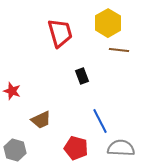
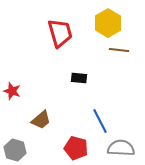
black rectangle: moved 3 px left, 2 px down; rotated 63 degrees counterclockwise
brown trapezoid: rotated 15 degrees counterclockwise
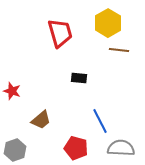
gray hexagon: rotated 25 degrees clockwise
